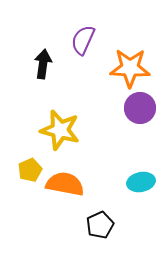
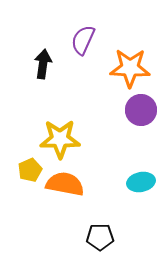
purple circle: moved 1 px right, 2 px down
yellow star: moved 9 px down; rotated 15 degrees counterclockwise
black pentagon: moved 12 px down; rotated 24 degrees clockwise
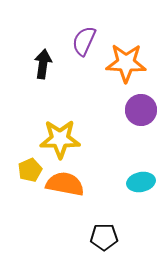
purple semicircle: moved 1 px right, 1 px down
orange star: moved 4 px left, 5 px up
black pentagon: moved 4 px right
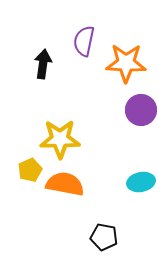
purple semicircle: rotated 12 degrees counterclockwise
black pentagon: rotated 12 degrees clockwise
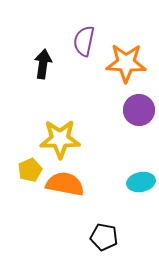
purple circle: moved 2 px left
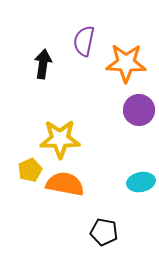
black pentagon: moved 5 px up
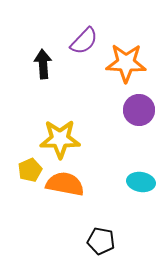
purple semicircle: rotated 148 degrees counterclockwise
black arrow: rotated 12 degrees counterclockwise
cyan ellipse: rotated 20 degrees clockwise
black pentagon: moved 3 px left, 9 px down
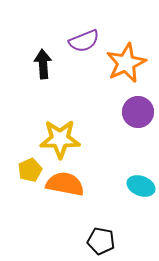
purple semicircle: rotated 24 degrees clockwise
orange star: rotated 27 degrees counterclockwise
purple circle: moved 1 px left, 2 px down
cyan ellipse: moved 4 px down; rotated 12 degrees clockwise
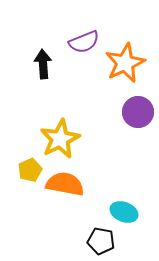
purple semicircle: moved 1 px down
orange star: moved 1 px left
yellow star: rotated 27 degrees counterclockwise
cyan ellipse: moved 17 px left, 26 px down
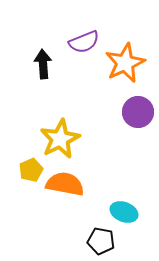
yellow pentagon: moved 1 px right
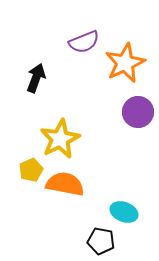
black arrow: moved 7 px left, 14 px down; rotated 24 degrees clockwise
